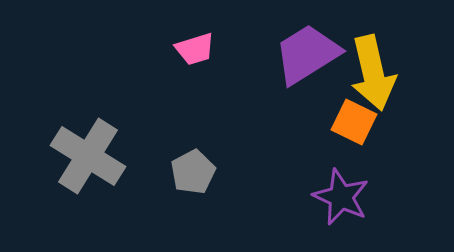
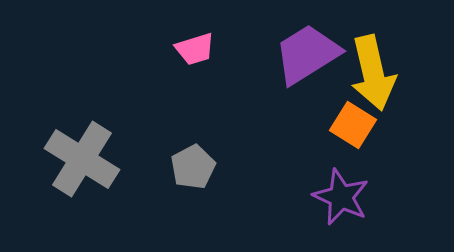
orange square: moved 1 px left, 3 px down; rotated 6 degrees clockwise
gray cross: moved 6 px left, 3 px down
gray pentagon: moved 5 px up
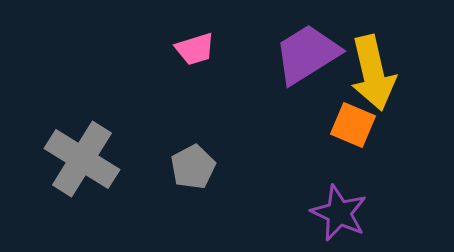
orange square: rotated 9 degrees counterclockwise
purple star: moved 2 px left, 16 px down
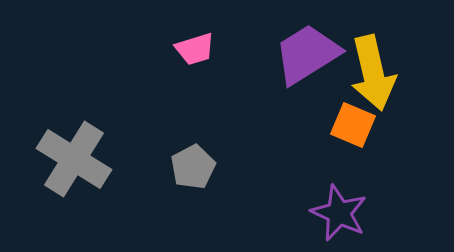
gray cross: moved 8 px left
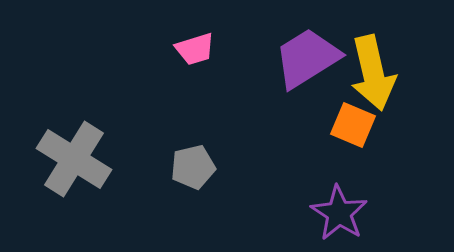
purple trapezoid: moved 4 px down
gray pentagon: rotated 15 degrees clockwise
purple star: rotated 8 degrees clockwise
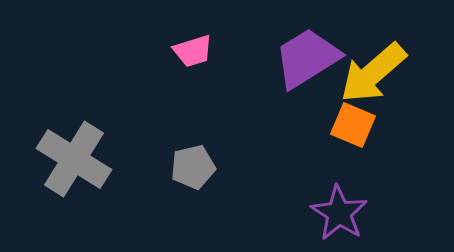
pink trapezoid: moved 2 px left, 2 px down
yellow arrow: rotated 62 degrees clockwise
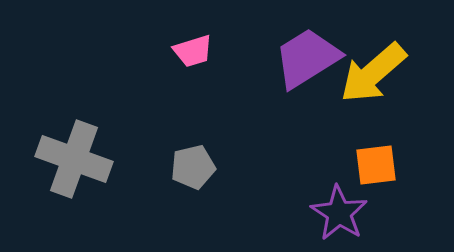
orange square: moved 23 px right, 40 px down; rotated 30 degrees counterclockwise
gray cross: rotated 12 degrees counterclockwise
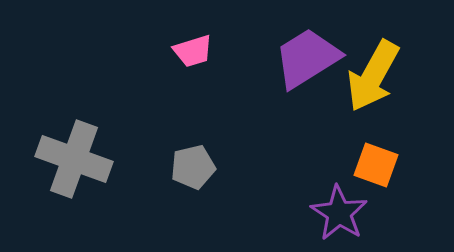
yellow arrow: moved 3 px down; rotated 20 degrees counterclockwise
orange square: rotated 27 degrees clockwise
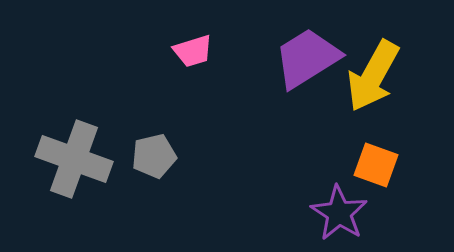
gray pentagon: moved 39 px left, 11 px up
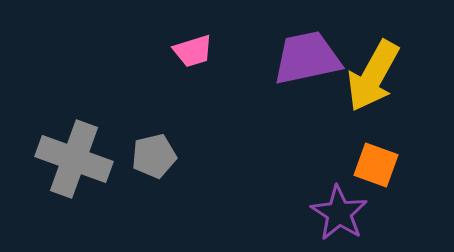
purple trapezoid: rotated 20 degrees clockwise
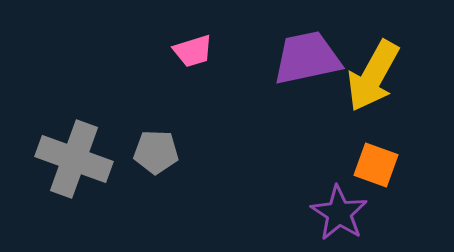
gray pentagon: moved 2 px right, 4 px up; rotated 15 degrees clockwise
